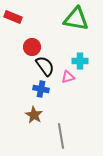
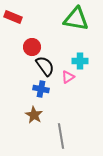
pink triangle: rotated 16 degrees counterclockwise
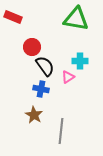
gray line: moved 5 px up; rotated 15 degrees clockwise
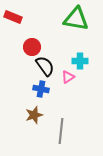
brown star: rotated 24 degrees clockwise
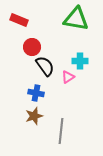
red rectangle: moved 6 px right, 3 px down
blue cross: moved 5 px left, 4 px down
brown star: moved 1 px down
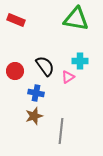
red rectangle: moved 3 px left
red circle: moved 17 px left, 24 px down
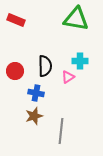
black semicircle: rotated 35 degrees clockwise
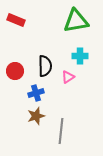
green triangle: moved 2 px down; rotated 20 degrees counterclockwise
cyan cross: moved 5 px up
blue cross: rotated 28 degrees counterclockwise
brown star: moved 2 px right
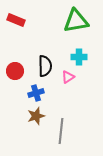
cyan cross: moved 1 px left, 1 px down
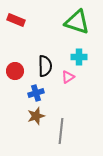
green triangle: moved 1 px right, 1 px down; rotated 28 degrees clockwise
